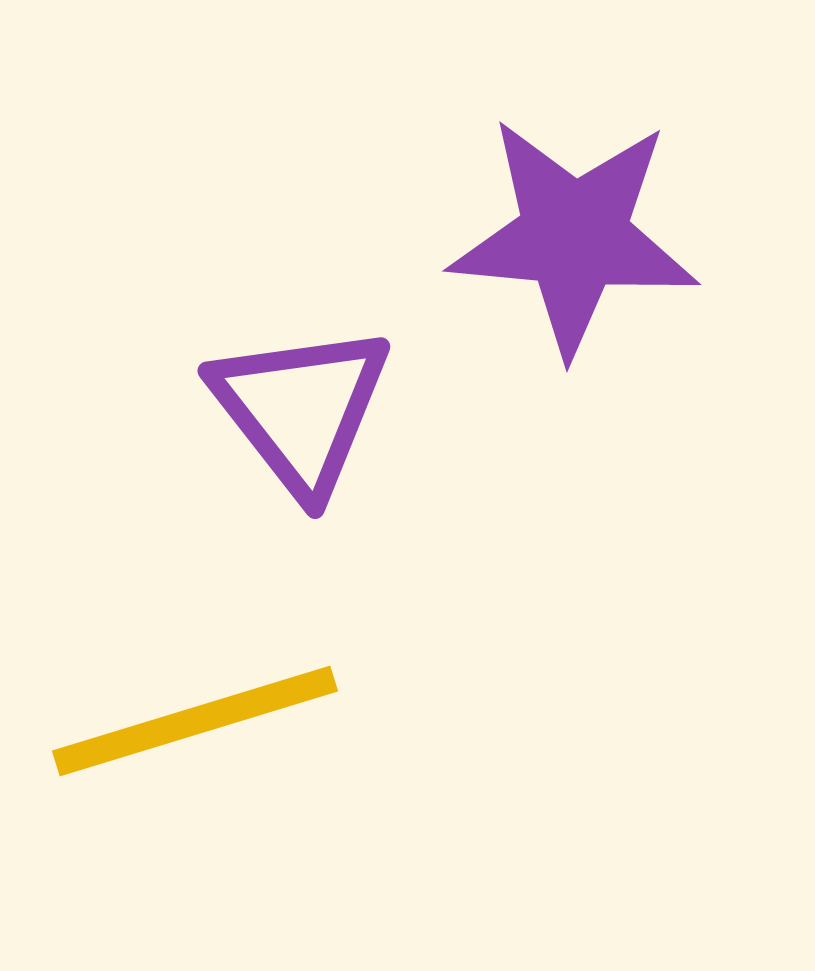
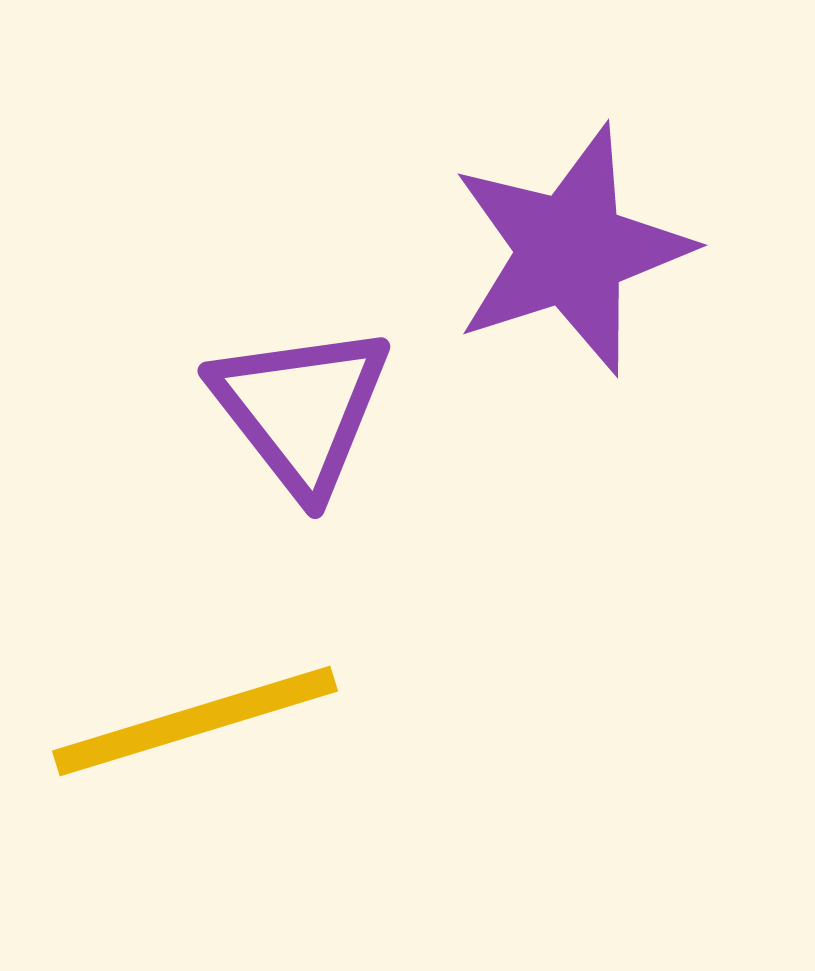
purple star: moved 3 px left, 14 px down; rotated 23 degrees counterclockwise
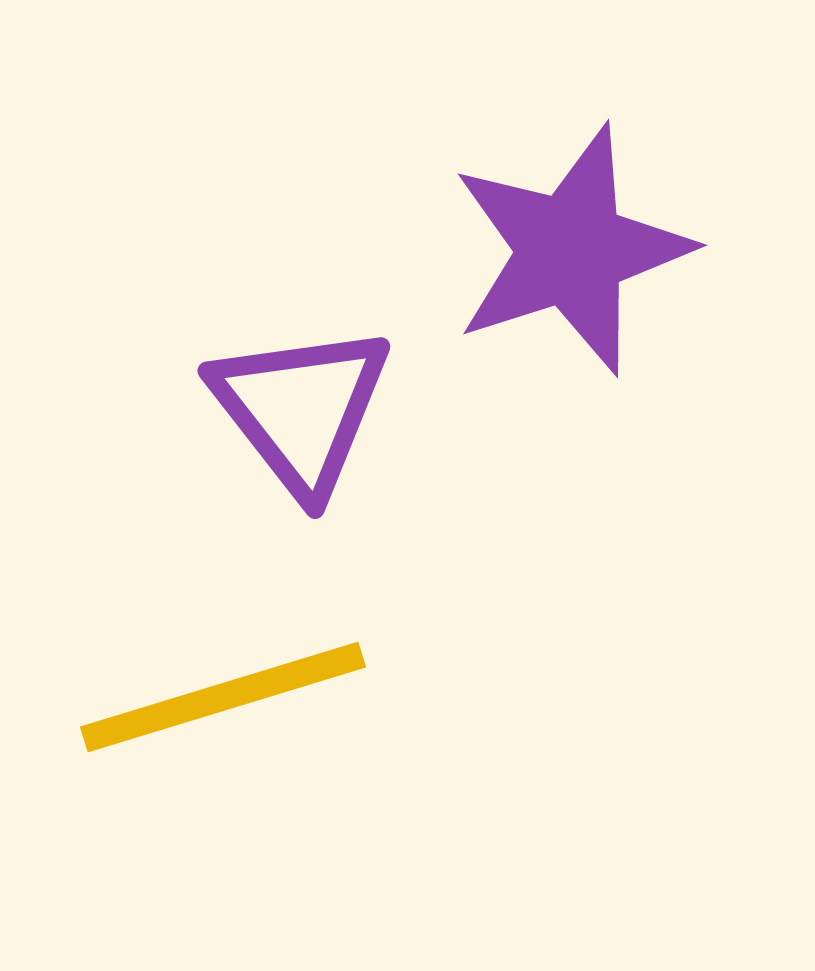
yellow line: moved 28 px right, 24 px up
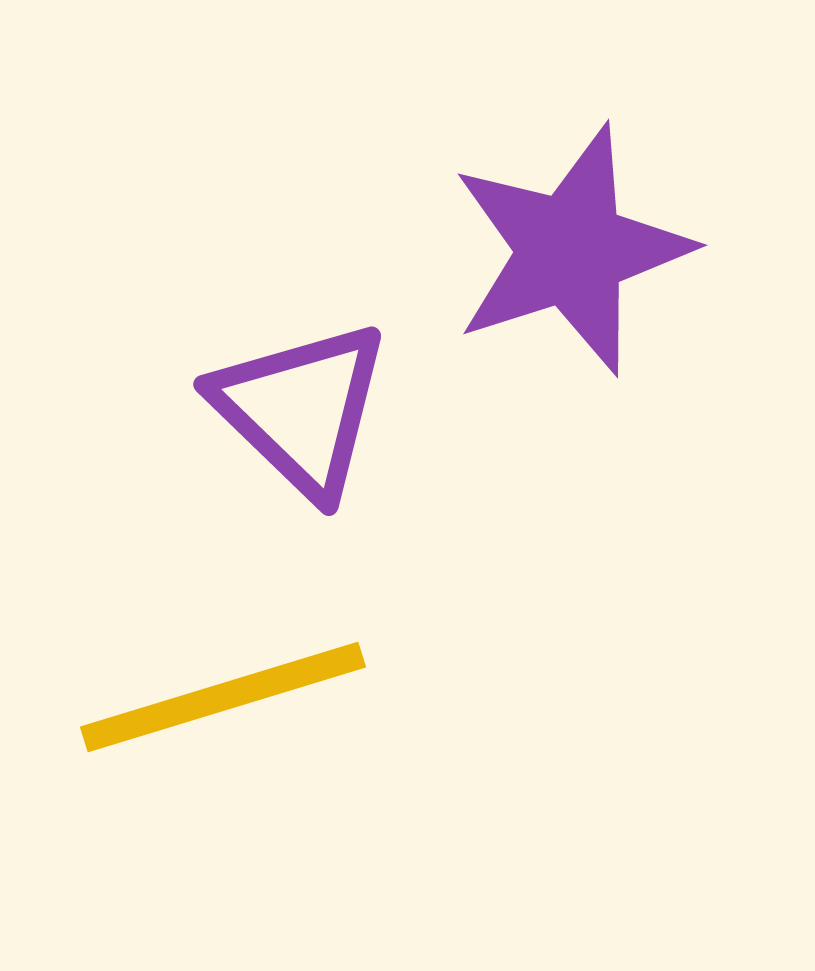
purple triangle: rotated 8 degrees counterclockwise
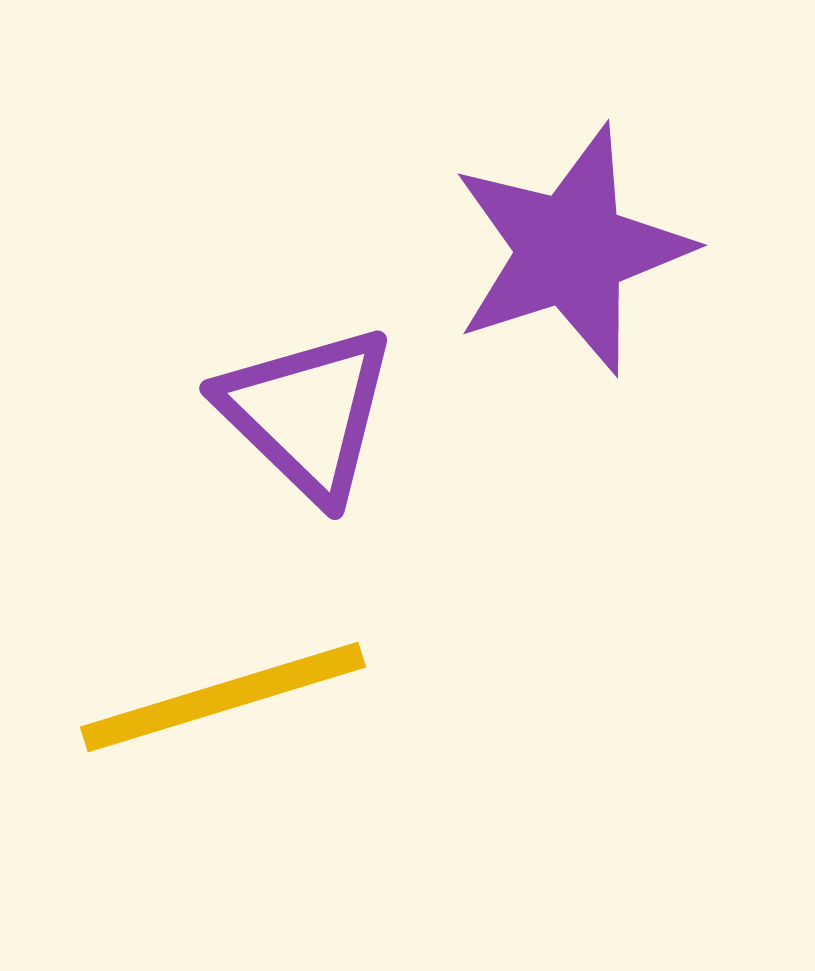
purple triangle: moved 6 px right, 4 px down
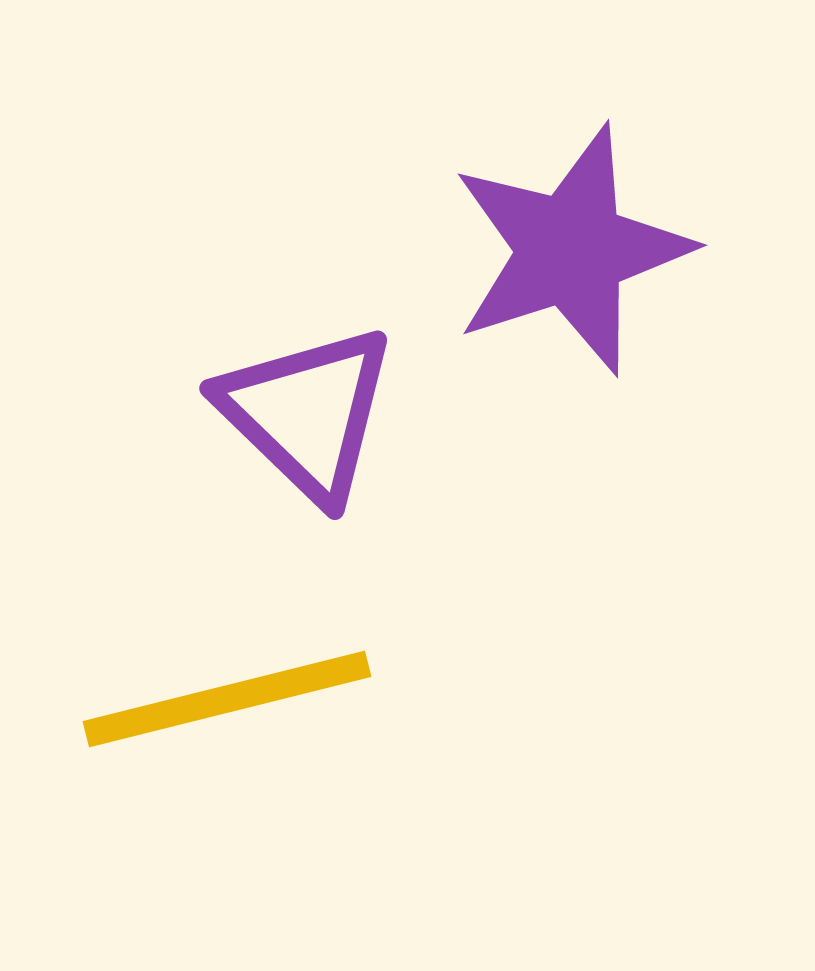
yellow line: moved 4 px right, 2 px down; rotated 3 degrees clockwise
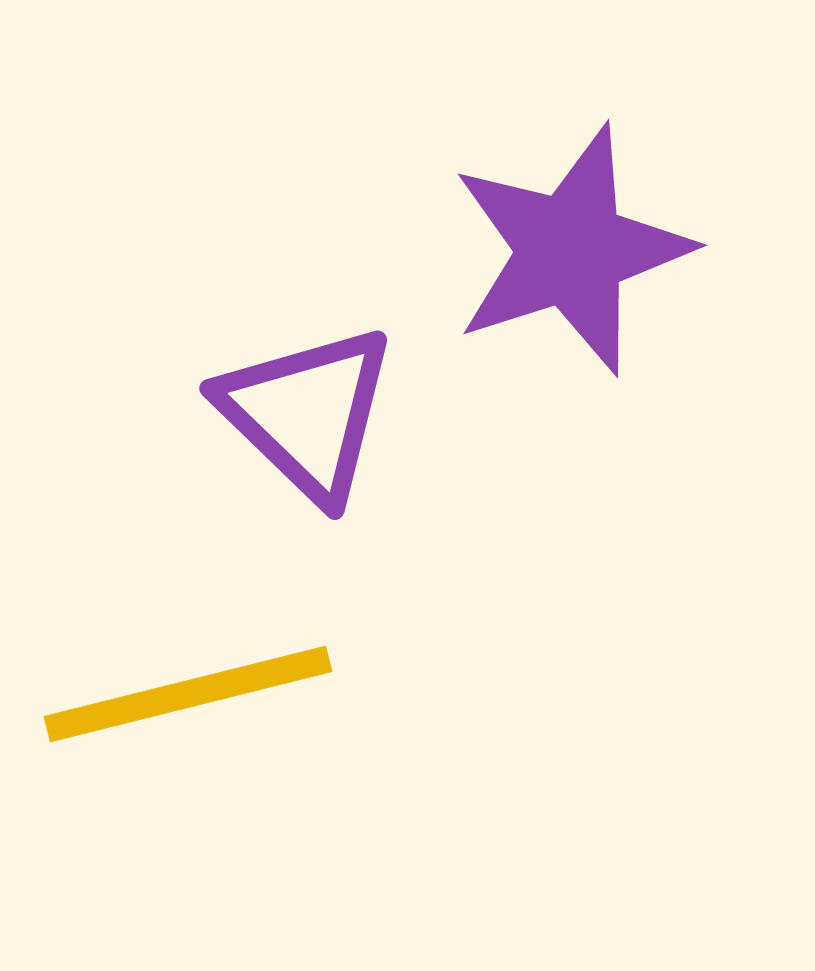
yellow line: moved 39 px left, 5 px up
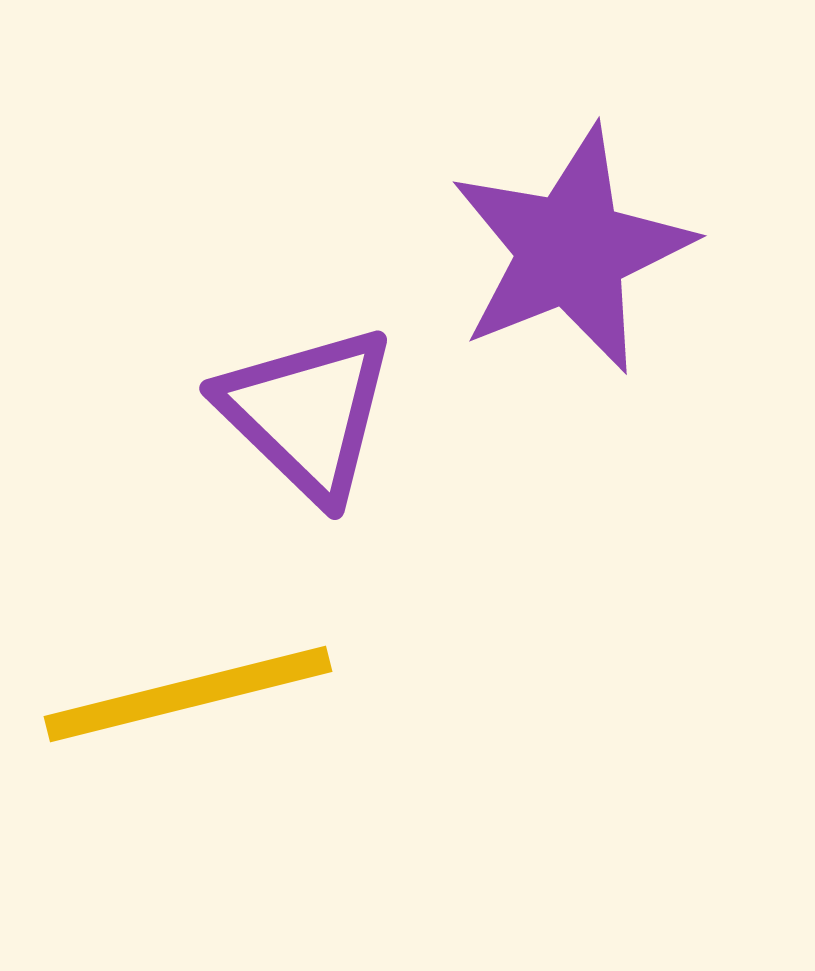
purple star: rotated 4 degrees counterclockwise
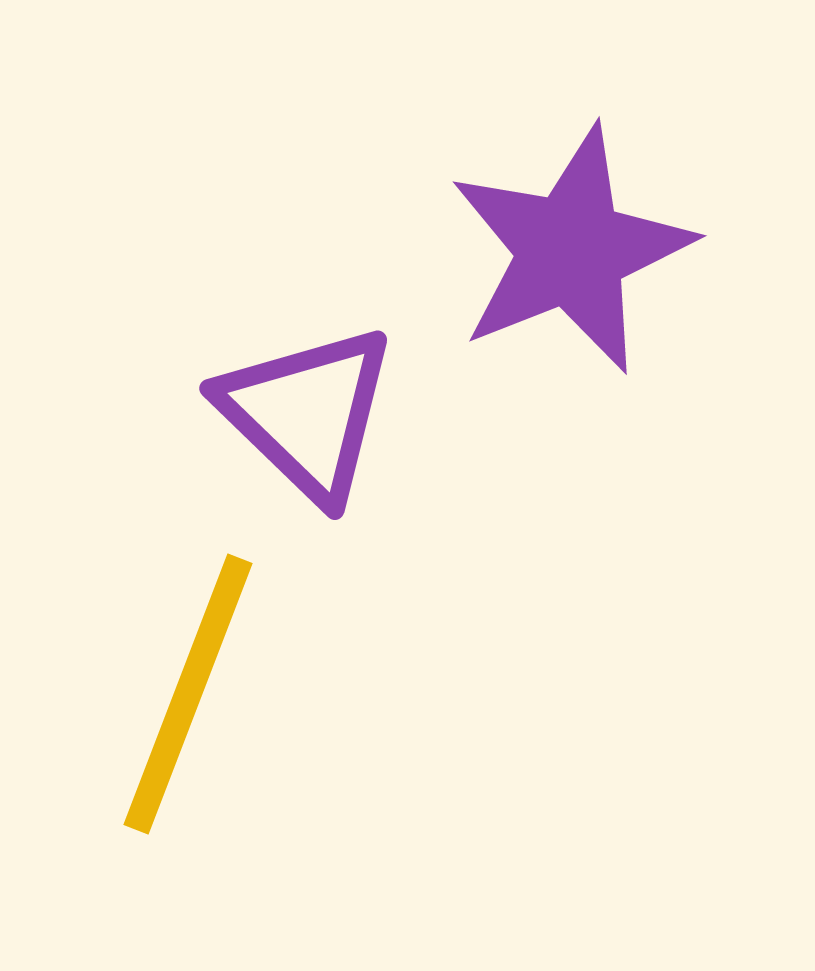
yellow line: rotated 55 degrees counterclockwise
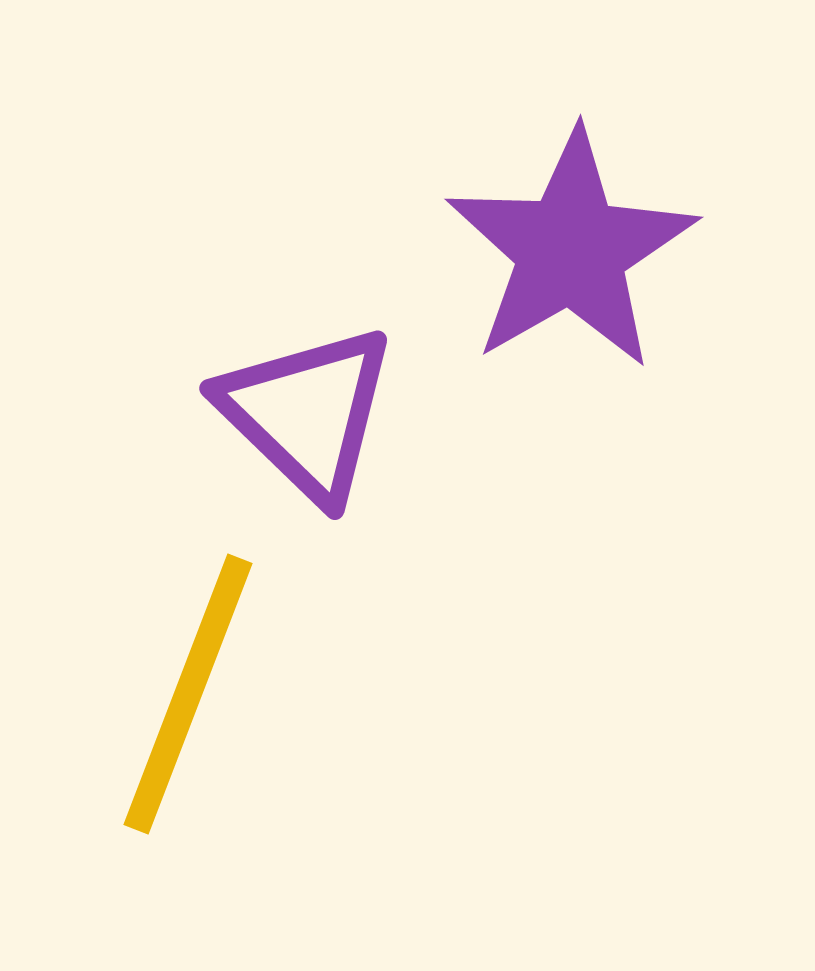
purple star: rotated 8 degrees counterclockwise
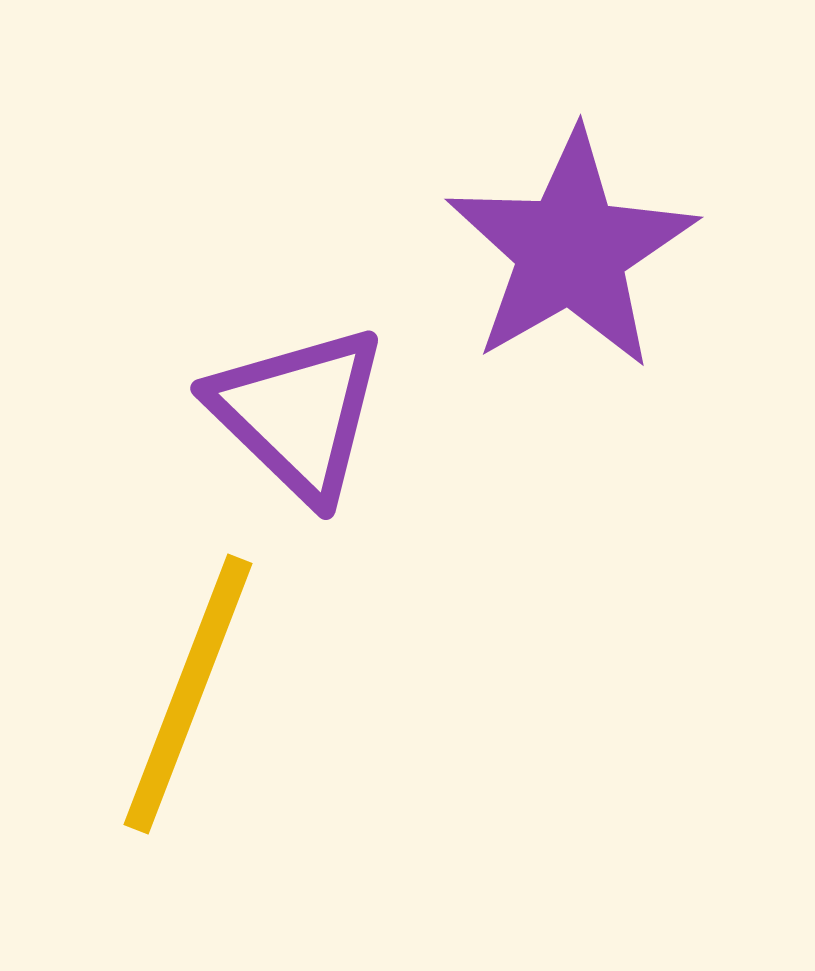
purple triangle: moved 9 px left
